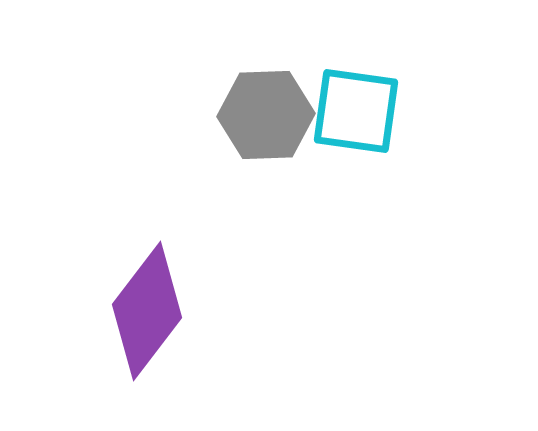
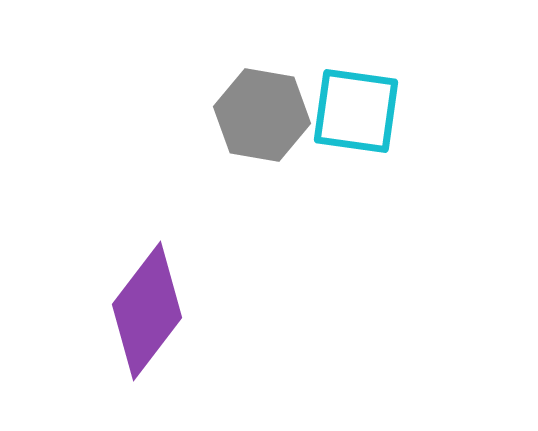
gray hexagon: moved 4 px left; rotated 12 degrees clockwise
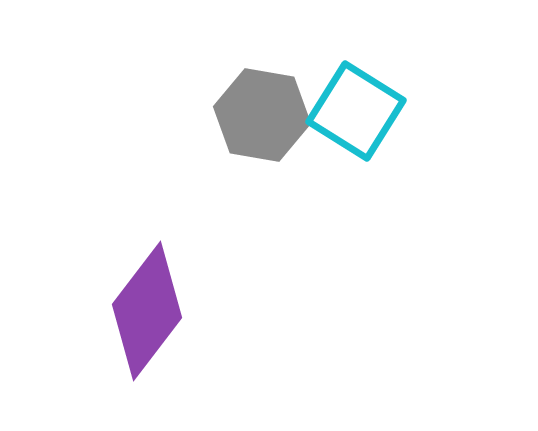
cyan square: rotated 24 degrees clockwise
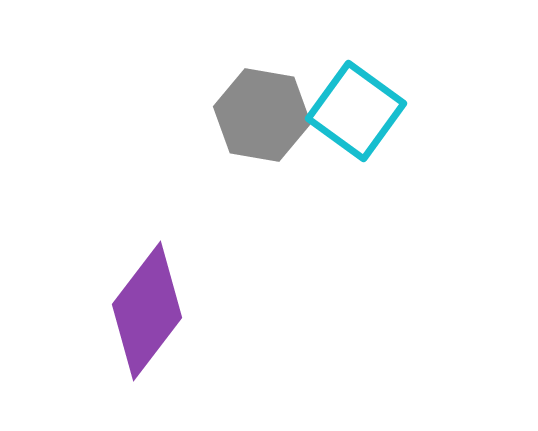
cyan square: rotated 4 degrees clockwise
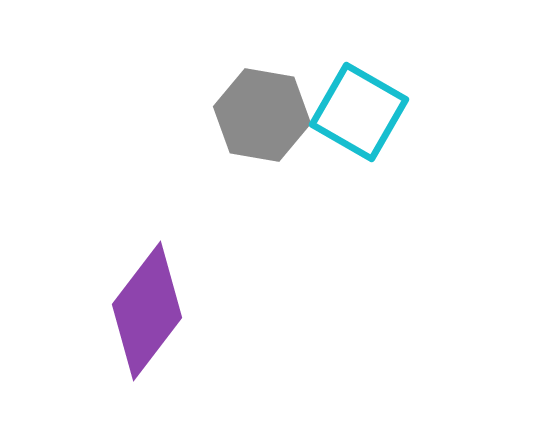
cyan square: moved 3 px right, 1 px down; rotated 6 degrees counterclockwise
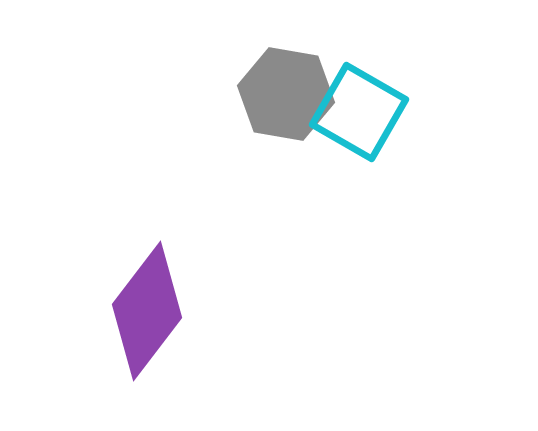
gray hexagon: moved 24 px right, 21 px up
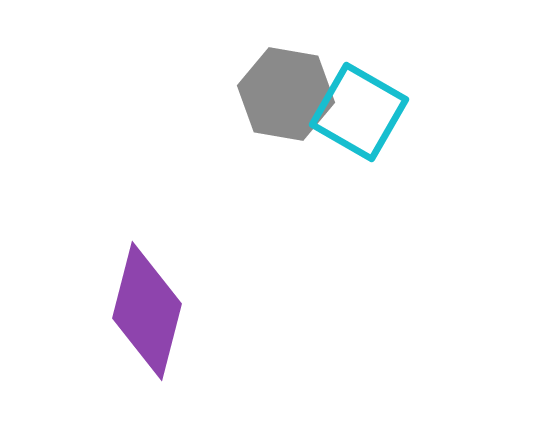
purple diamond: rotated 23 degrees counterclockwise
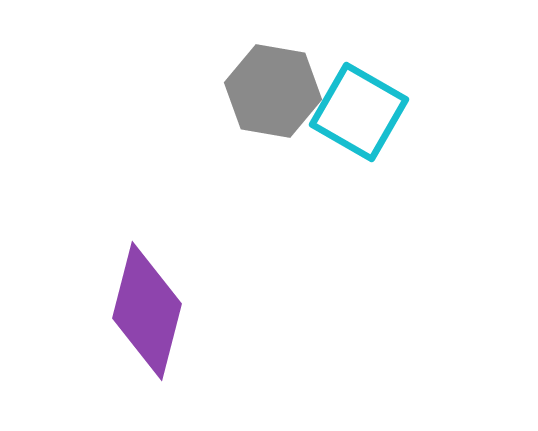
gray hexagon: moved 13 px left, 3 px up
